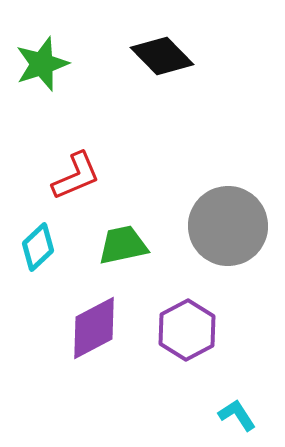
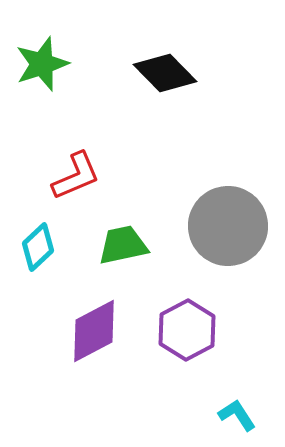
black diamond: moved 3 px right, 17 px down
purple diamond: moved 3 px down
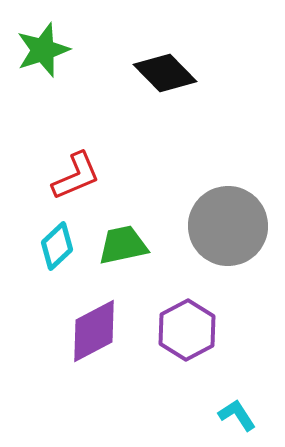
green star: moved 1 px right, 14 px up
cyan diamond: moved 19 px right, 1 px up
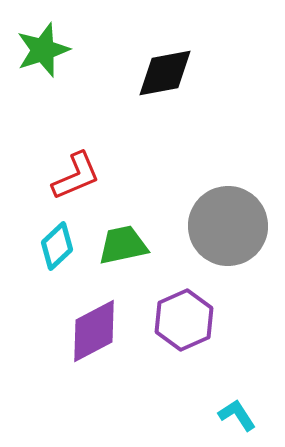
black diamond: rotated 56 degrees counterclockwise
purple hexagon: moved 3 px left, 10 px up; rotated 4 degrees clockwise
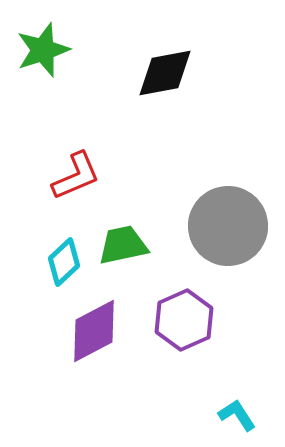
cyan diamond: moved 7 px right, 16 px down
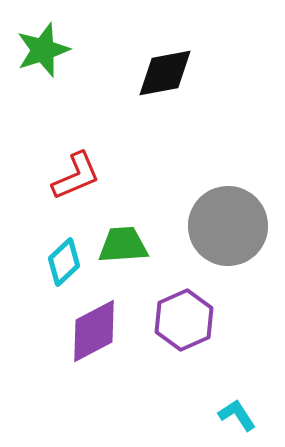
green trapezoid: rotated 8 degrees clockwise
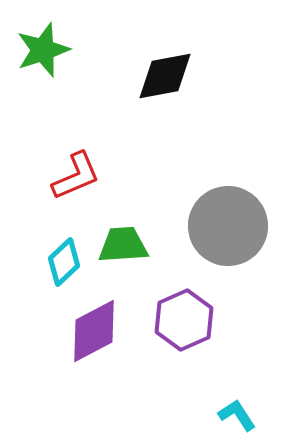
black diamond: moved 3 px down
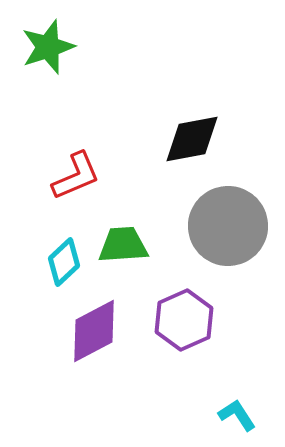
green star: moved 5 px right, 3 px up
black diamond: moved 27 px right, 63 px down
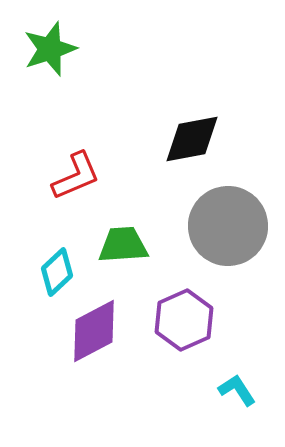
green star: moved 2 px right, 2 px down
cyan diamond: moved 7 px left, 10 px down
cyan L-shape: moved 25 px up
